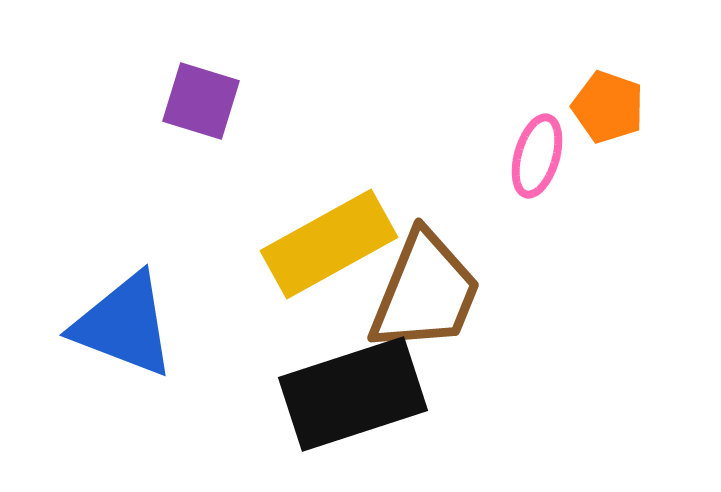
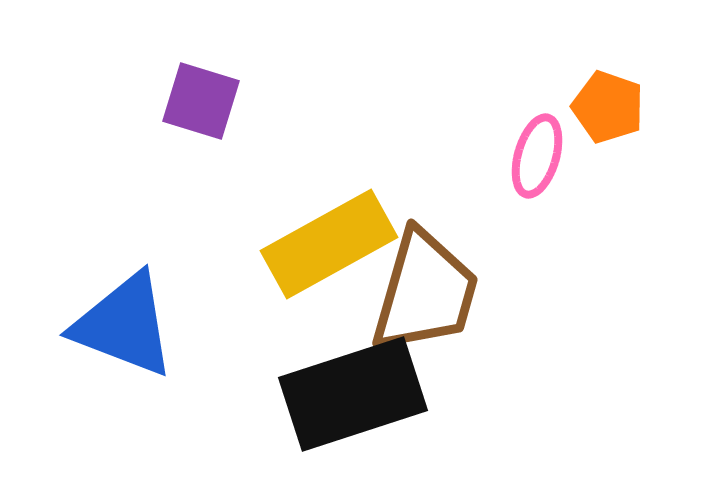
brown trapezoid: rotated 6 degrees counterclockwise
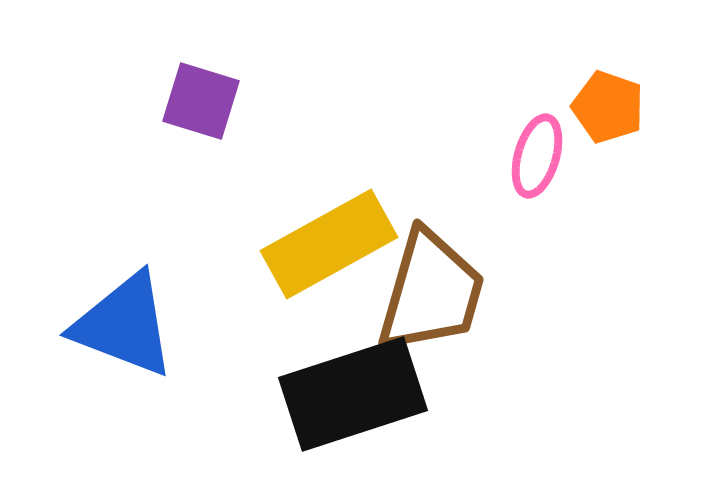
brown trapezoid: moved 6 px right
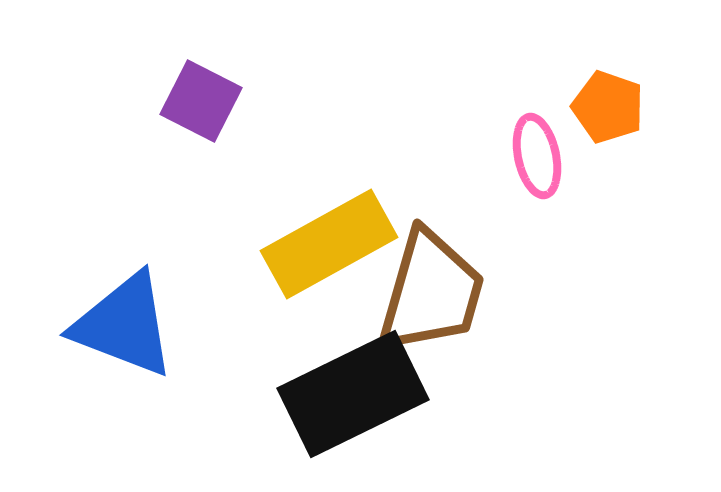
purple square: rotated 10 degrees clockwise
pink ellipse: rotated 28 degrees counterclockwise
black rectangle: rotated 8 degrees counterclockwise
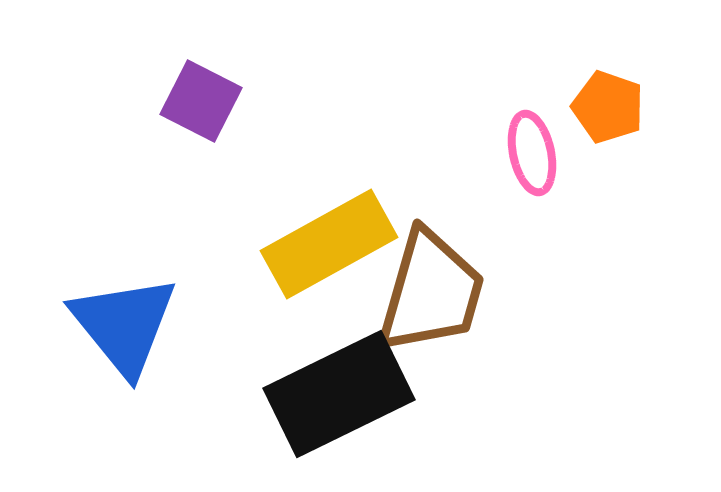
pink ellipse: moved 5 px left, 3 px up
blue triangle: rotated 30 degrees clockwise
black rectangle: moved 14 px left
